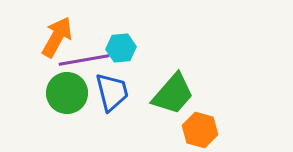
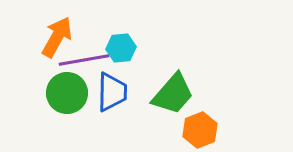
blue trapezoid: rotated 15 degrees clockwise
orange hexagon: rotated 24 degrees clockwise
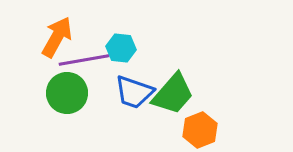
cyan hexagon: rotated 12 degrees clockwise
blue trapezoid: moved 22 px right; rotated 108 degrees clockwise
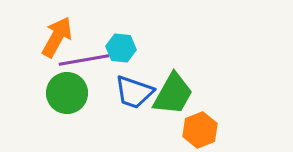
green trapezoid: rotated 12 degrees counterclockwise
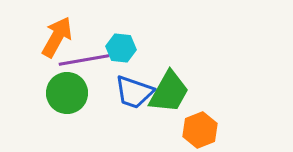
green trapezoid: moved 4 px left, 2 px up
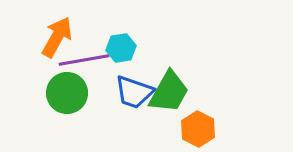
cyan hexagon: rotated 16 degrees counterclockwise
orange hexagon: moved 2 px left, 1 px up; rotated 12 degrees counterclockwise
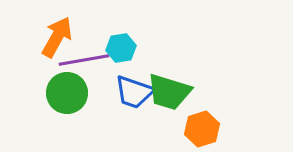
green trapezoid: rotated 78 degrees clockwise
orange hexagon: moved 4 px right; rotated 16 degrees clockwise
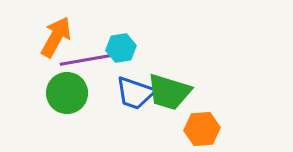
orange arrow: moved 1 px left
purple line: moved 1 px right
blue trapezoid: moved 1 px right, 1 px down
orange hexagon: rotated 12 degrees clockwise
